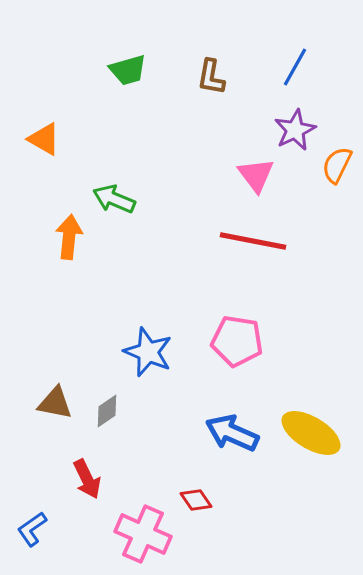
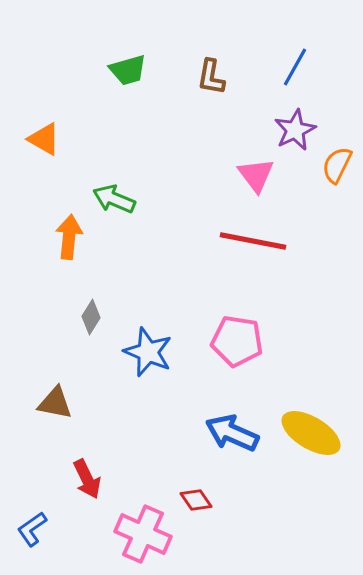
gray diamond: moved 16 px left, 94 px up; rotated 24 degrees counterclockwise
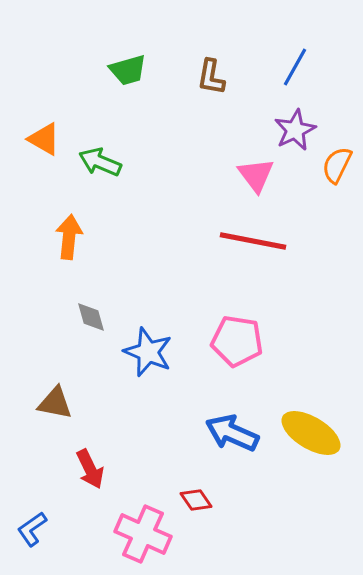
green arrow: moved 14 px left, 37 px up
gray diamond: rotated 48 degrees counterclockwise
red arrow: moved 3 px right, 10 px up
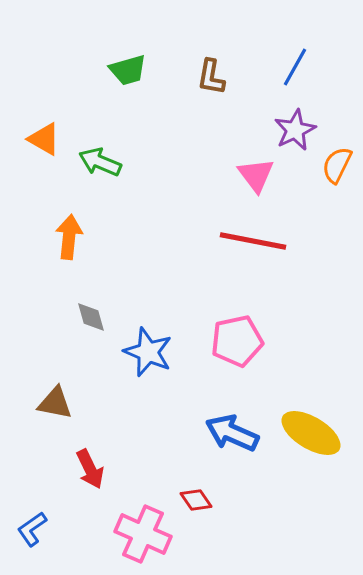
pink pentagon: rotated 21 degrees counterclockwise
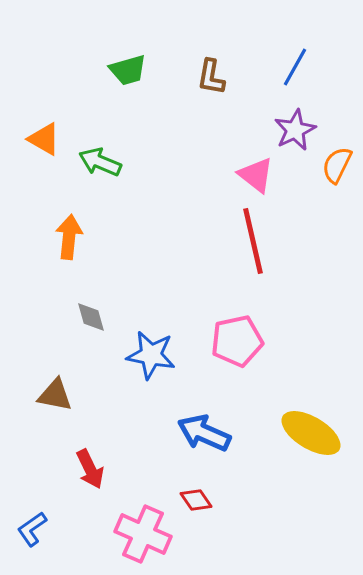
pink triangle: rotated 15 degrees counterclockwise
red line: rotated 66 degrees clockwise
blue star: moved 3 px right, 3 px down; rotated 12 degrees counterclockwise
brown triangle: moved 8 px up
blue arrow: moved 28 px left
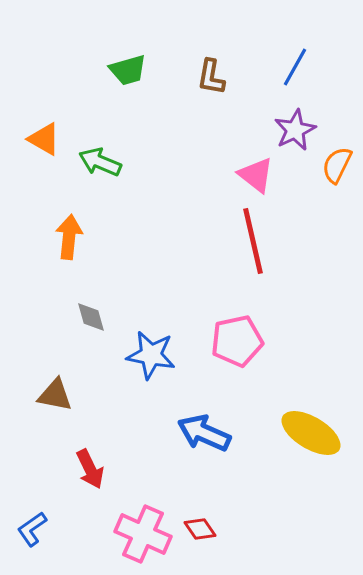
red diamond: moved 4 px right, 29 px down
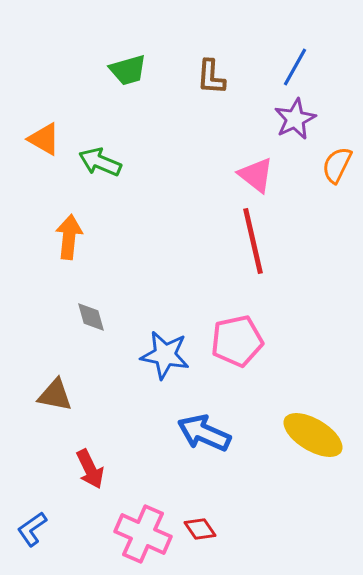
brown L-shape: rotated 6 degrees counterclockwise
purple star: moved 11 px up
blue star: moved 14 px right
yellow ellipse: moved 2 px right, 2 px down
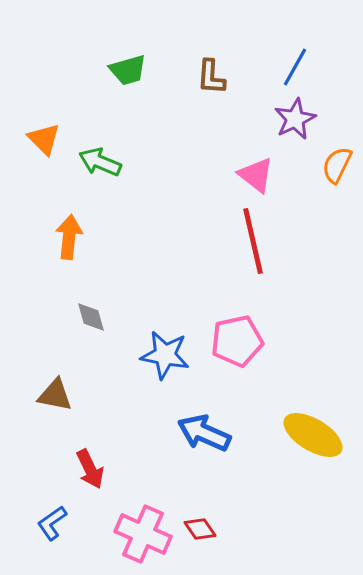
orange triangle: rotated 15 degrees clockwise
blue L-shape: moved 20 px right, 6 px up
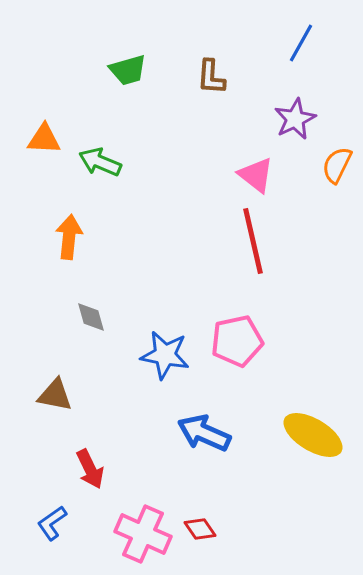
blue line: moved 6 px right, 24 px up
orange triangle: rotated 42 degrees counterclockwise
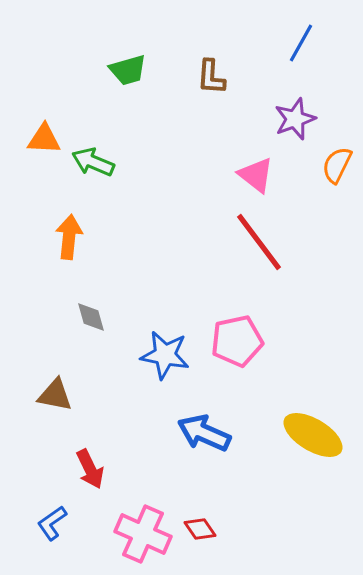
purple star: rotated 6 degrees clockwise
green arrow: moved 7 px left
red line: moved 6 px right, 1 px down; rotated 24 degrees counterclockwise
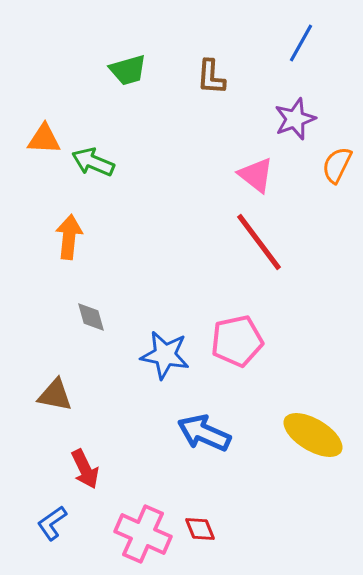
red arrow: moved 5 px left
red diamond: rotated 12 degrees clockwise
